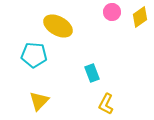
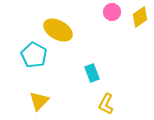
yellow ellipse: moved 4 px down
cyan pentagon: rotated 25 degrees clockwise
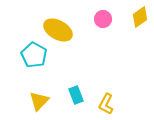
pink circle: moved 9 px left, 7 px down
cyan rectangle: moved 16 px left, 22 px down
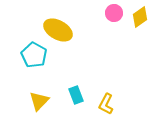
pink circle: moved 11 px right, 6 px up
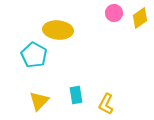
yellow diamond: moved 1 px down
yellow ellipse: rotated 24 degrees counterclockwise
cyan rectangle: rotated 12 degrees clockwise
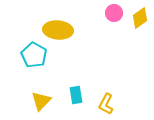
yellow triangle: moved 2 px right
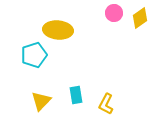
cyan pentagon: rotated 25 degrees clockwise
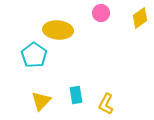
pink circle: moved 13 px left
cyan pentagon: rotated 20 degrees counterclockwise
